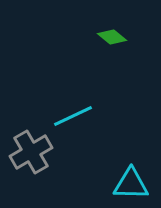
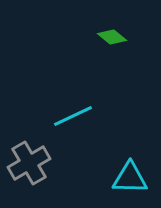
gray cross: moved 2 px left, 11 px down
cyan triangle: moved 1 px left, 6 px up
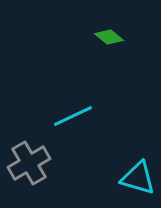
green diamond: moved 3 px left
cyan triangle: moved 8 px right; rotated 15 degrees clockwise
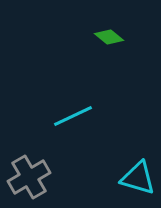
gray cross: moved 14 px down
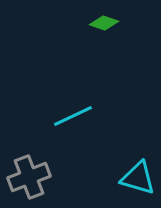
green diamond: moved 5 px left, 14 px up; rotated 20 degrees counterclockwise
gray cross: rotated 9 degrees clockwise
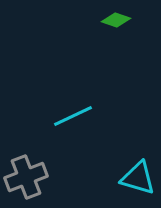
green diamond: moved 12 px right, 3 px up
gray cross: moved 3 px left
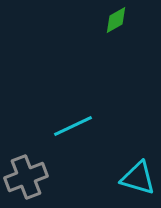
green diamond: rotated 48 degrees counterclockwise
cyan line: moved 10 px down
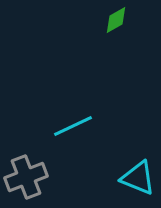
cyan triangle: rotated 6 degrees clockwise
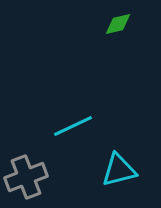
green diamond: moved 2 px right, 4 px down; rotated 16 degrees clockwise
cyan triangle: moved 19 px left, 8 px up; rotated 36 degrees counterclockwise
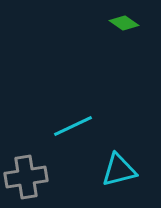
green diamond: moved 6 px right, 1 px up; rotated 48 degrees clockwise
gray cross: rotated 12 degrees clockwise
